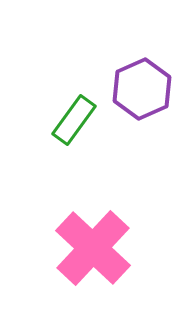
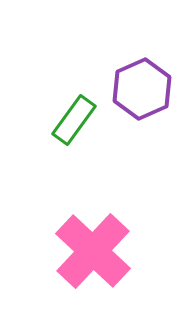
pink cross: moved 3 px down
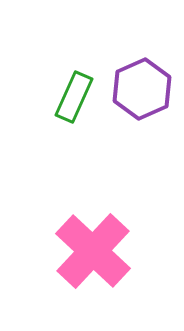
green rectangle: moved 23 px up; rotated 12 degrees counterclockwise
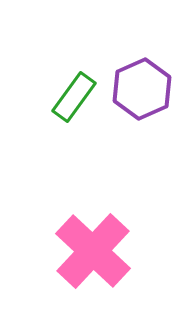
green rectangle: rotated 12 degrees clockwise
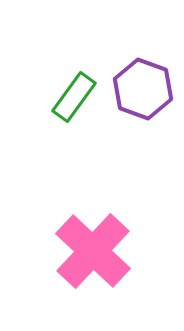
purple hexagon: moved 1 px right; rotated 16 degrees counterclockwise
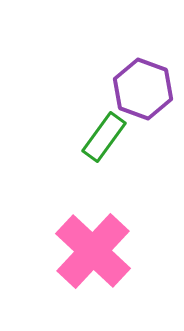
green rectangle: moved 30 px right, 40 px down
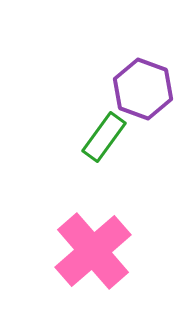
pink cross: rotated 6 degrees clockwise
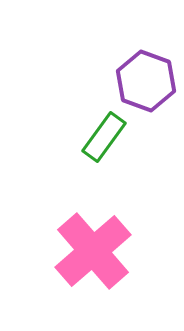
purple hexagon: moved 3 px right, 8 px up
